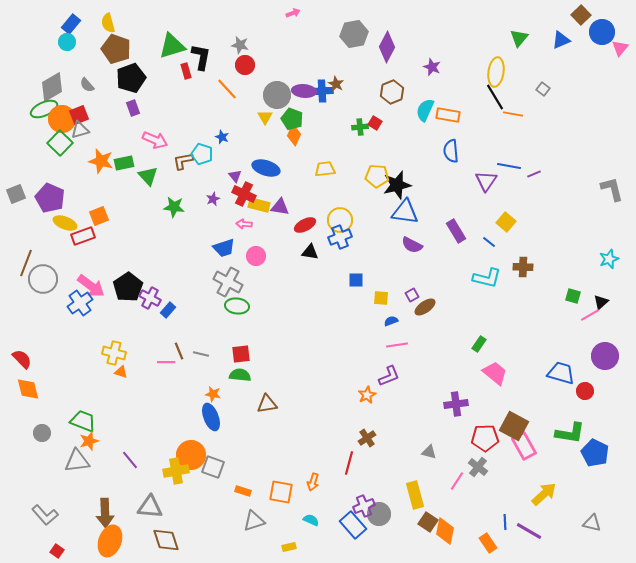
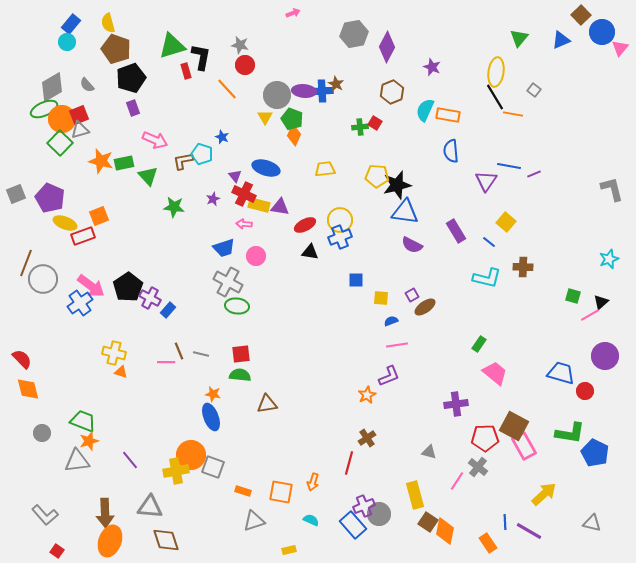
gray square at (543, 89): moved 9 px left, 1 px down
yellow rectangle at (289, 547): moved 3 px down
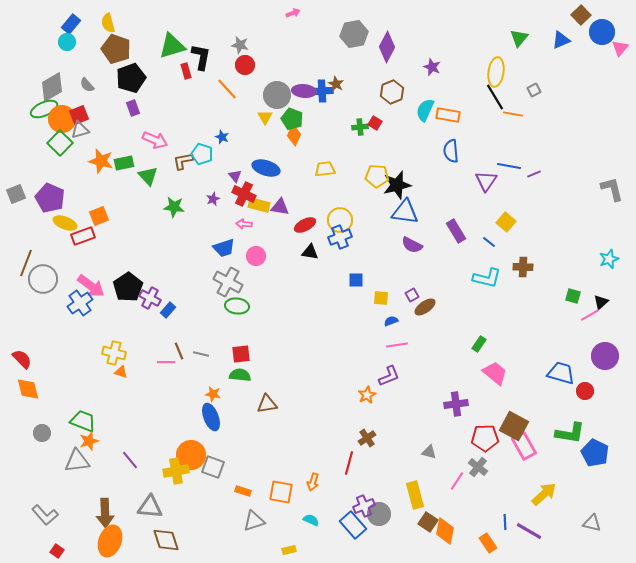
gray square at (534, 90): rotated 24 degrees clockwise
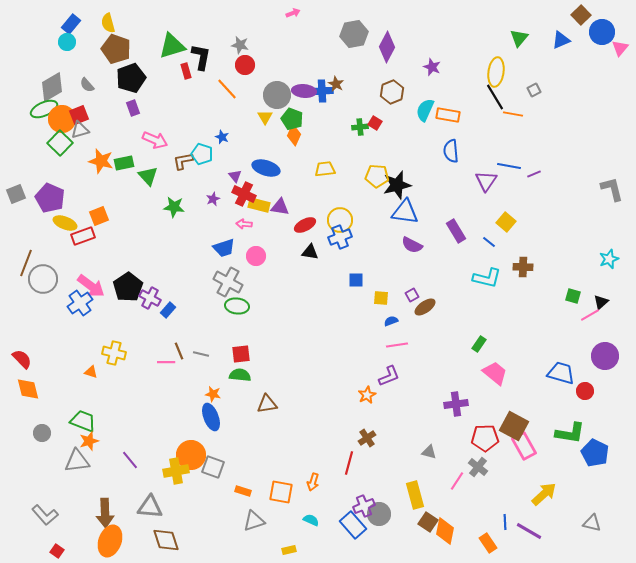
orange triangle at (121, 372): moved 30 px left
